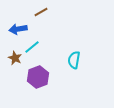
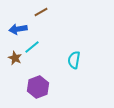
purple hexagon: moved 10 px down
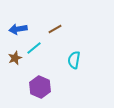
brown line: moved 14 px right, 17 px down
cyan line: moved 2 px right, 1 px down
brown star: rotated 24 degrees clockwise
purple hexagon: moved 2 px right; rotated 15 degrees counterclockwise
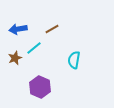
brown line: moved 3 px left
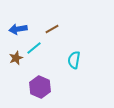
brown star: moved 1 px right
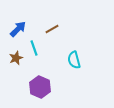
blue arrow: rotated 144 degrees clockwise
cyan line: rotated 70 degrees counterclockwise
cyan semicircle: rotated 24 degrees counterclockwise
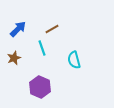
cyan line: moved 8 px right
brown star: moved 2 px left
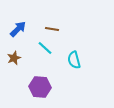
brown line: rotated 40 degrees clockwise
cyan line: moved 3 px right; rotated 28 degrees counterclockwise
purple hexagon: rotated 20 degrees counterclockwise
